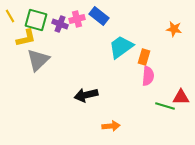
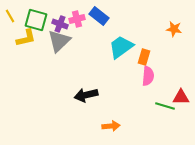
gray triangle: moved 21 px right, 19 px up
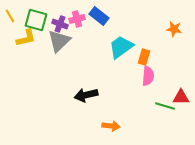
orange arrow: rotated 12 degrees clockwise
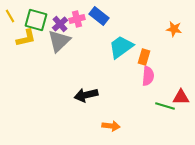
purple cross: rotated 28 degrees clockwise
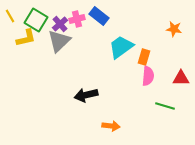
green square: rotated 15 degrees clockwise
red triangle: moved 19 px up
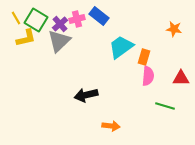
yellow line: moved 6 px right, 2 px down
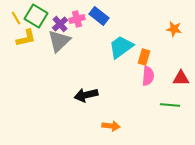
green square: moved 4 px up
green line: moved 5 px right, 1 px up; rotated 12 degrees counterclockwise
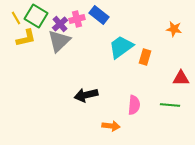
blue rectangle: moved 1 px up
orange rectangle: moved 1 px right
pink semicircle: moved 14 px left, 29 px down
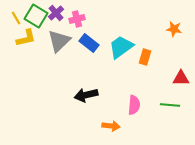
blue rectangle: moved 10 px left, 28 px down
purple cross: moved 4 px left, 11 px up
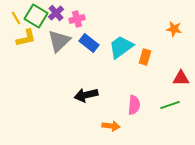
green line: rotated 24 degrees counterclockwise
